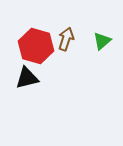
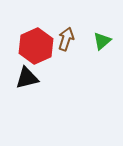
red hexagon: rotated 20 degrees clockwise
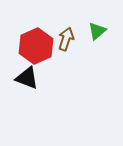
green triangle: moved 5 px left, 10 px up
black triangle: rotated 35 degrees clockwise
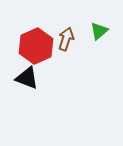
green triangle: moved 2 px right
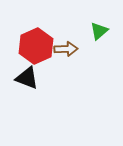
brown arrow: moved 10 px down; rotated 70 degrees clockwise
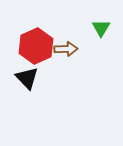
green triangle: moved 2 px right, 3 px up; rotated 18 degrees counterclockwise
black triangle: rotated 25 degrees clockwise
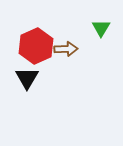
black triangle: rotated 15 degrees clockwise
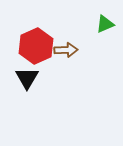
green triangle: moved 4 px right, 4 px up; rotated 36 degrees clockwise
brown arrow: moved 1 px down
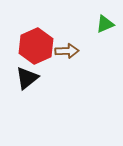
brown arrow: moved 1 px right, 1 px down
black triangle: rotated 20 degrees clockwise
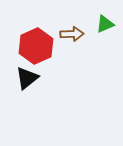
brown arrow: moved 5 px right, 17 px up
